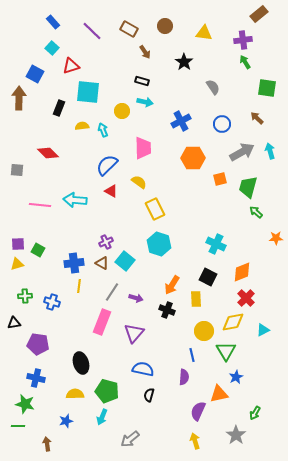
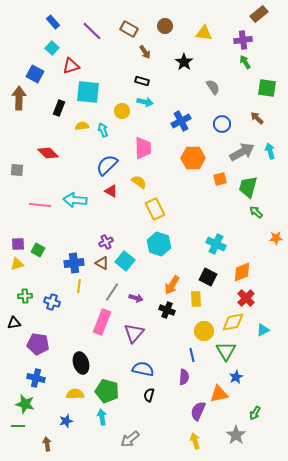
cyan arrow at (102, 417): rotated 147 degrees clockwise
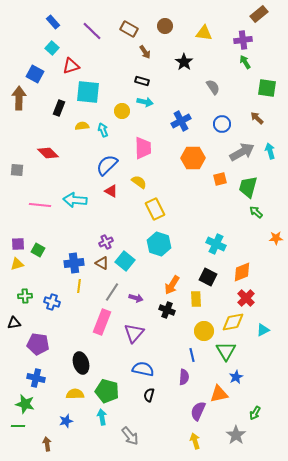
gray arrow at (130, 439): moved 3 px up; rotated 90 degrees counterclockwise
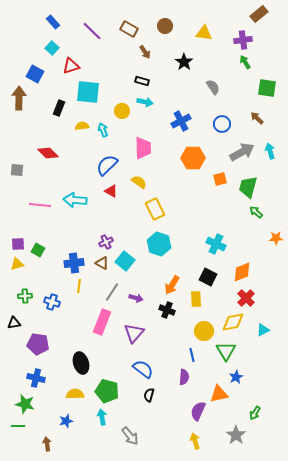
blue semicircle at (143, 369): rotated 25 degrees clockwise
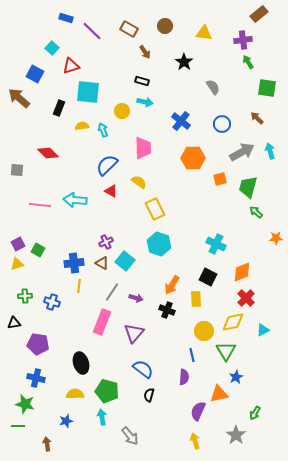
blue rectangle at (53, 22): moved 13 px right, 4 px up; rotated 32 degrees counterclockwise
green arrow at (245, 62): moved 3 px right
brown arrow at (19, 98): rotated 50 degrees counterclockwise
blue cross at (181, 121): rotated 24 degrees counterclockwise
purple square at (18, 244): rotated 24 degrees counterclockwise
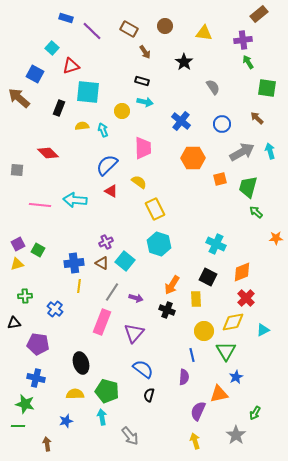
blue cross at (52, 302): moved 3 px right, 7 px down; rotated 21 degrees clockwise
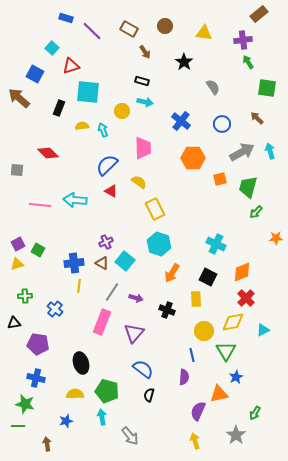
green arrow at (256, 212): rotated 88 degrees counterclockwise
orange arrow at (172, 285): moved 12 px up
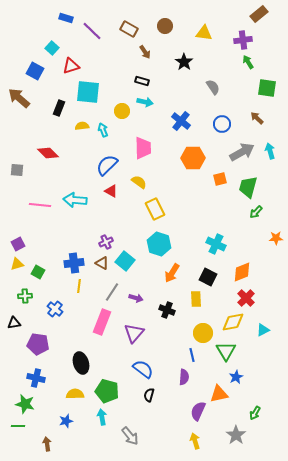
blue square at (35, 74): moved 3 px up
green square at (38, 250): moved 22 px down
yellow circle at (204, 331): moved 1 px left, 2 px down
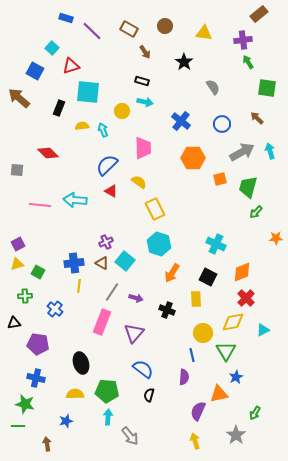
green pentagon at (107, 391): rotated 10 degrees counterclockwise
cyan arrow at (102, 417): moved 6 px right; rotated 14 degrees clockwise
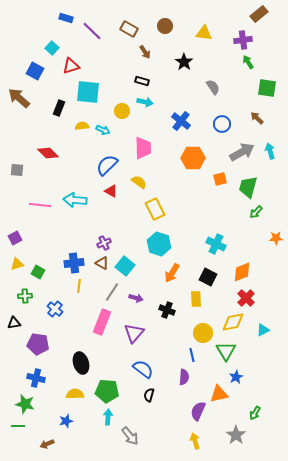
cyan arrow at (103, 130): rotated 136 degrees clockwise
purple cross at (106, 242): moved 2 px left, 1 px down
purple square at (18, 244): moved 3 px left, 6 px up
cyan square at (125, 261): moved 5 px down
brown arrow at (47, 444): rotated 104 degrees counterclockwise
